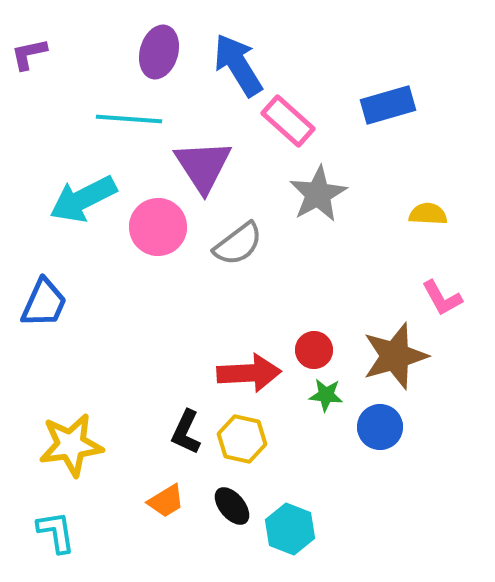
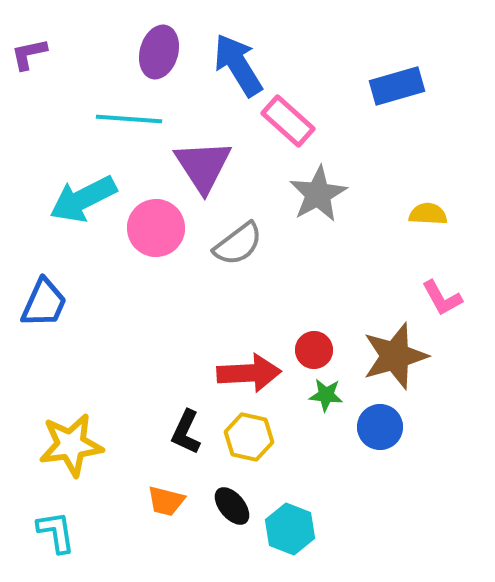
blue rectangle: moved 9 px right, 19 px up
pink circle: moved 2 px left, 1 px down
yellow hexagon: moved 7 px right, 2 px up
orange trapezoid: rotated 45 degrees clockwise
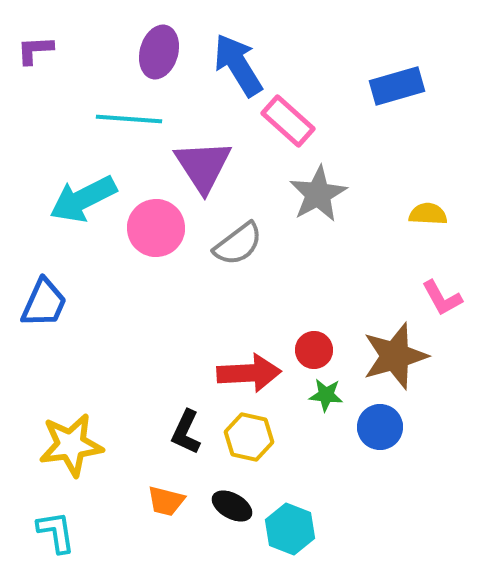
purple L-shape: moved 6 px right, 4 px up; rotated 9 degrees clockwise
black ellipse: rotated 21 degrees counterclockwise
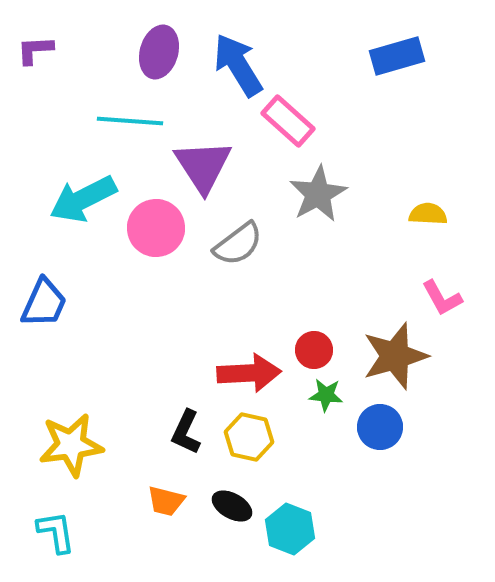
blue rectangle: moved 30 px up
cyan line: moved 1 px right, 2 px down
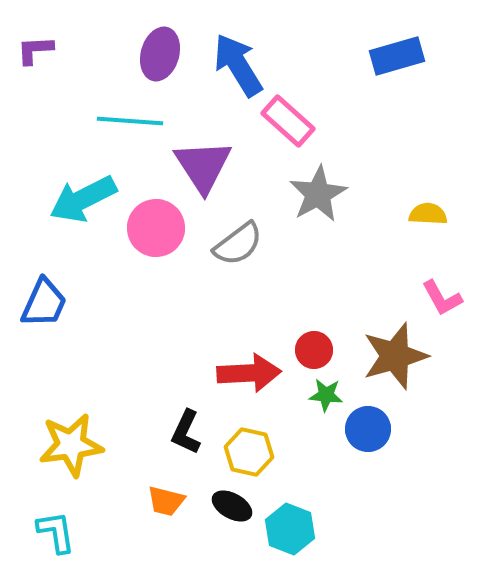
purple ellipse: moved 1 px right, 2 px down
blue circle: moved 12 px left, 2 px down
yellow hexagon: moved 15 px down
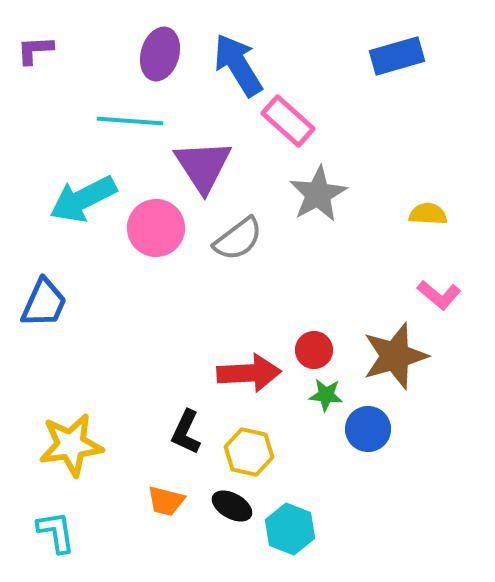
gray semicircle: moved 5 px up
pink L-shape: moved 3 px left, 3 px up; rotated 21 degrees counterclockwise
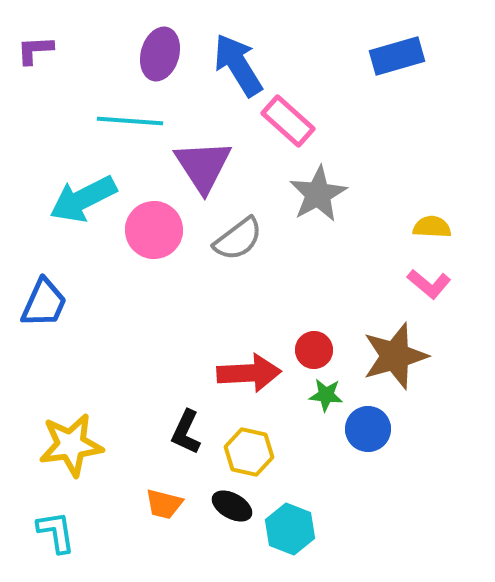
yellow semicircle: moved 4 px right, 13 px down
pink circle: moved 2 px left, 2 px down
pink L-shape: moved 10 px left, 11 px up
orange trapezoid: moved 2 px left, 3 px down
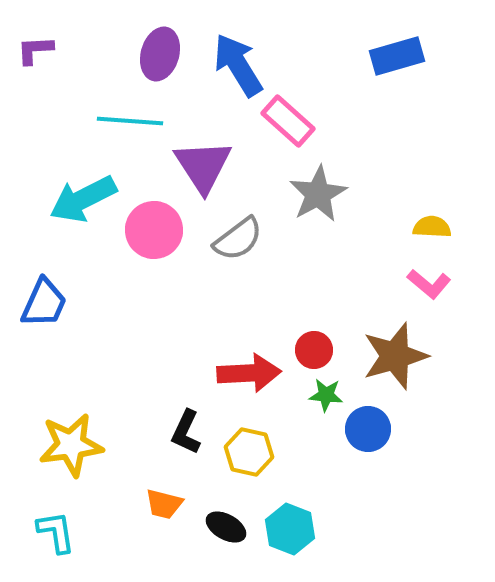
black ellipse: moved 6 px left, 21 px down
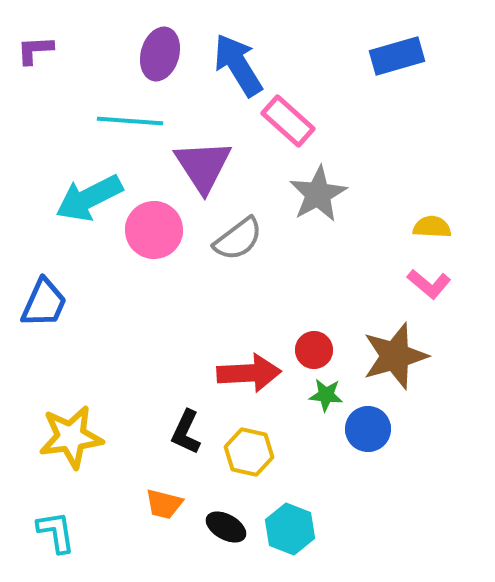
cyan arrow: moved 6 px right, 1 px up
yellow star: moved 8 px up
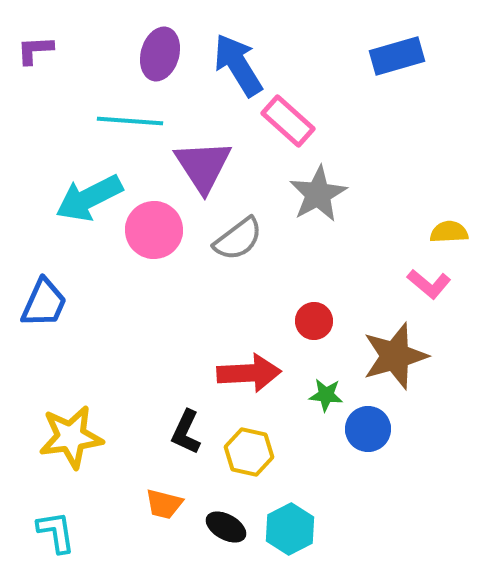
yellow semicircle: moved 17 px right, 5 px down; rotated 6 degrees counterclockwise
red circle: moved 29 px up
cyan hexagon: rotated 12 degrees clockwise
